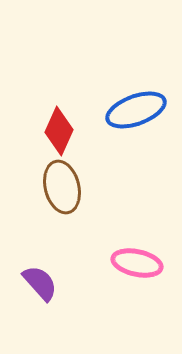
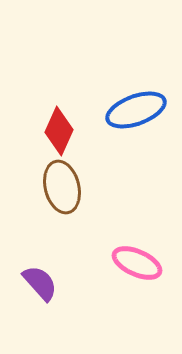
pink ellipse: rotated 12 degrees clockwise
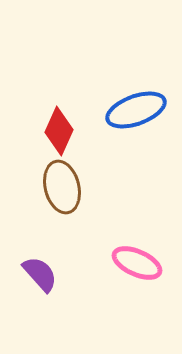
purple semicircle: moved 9 px up
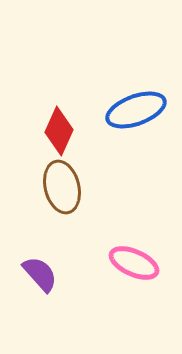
pink ellipse: moved 3 px left
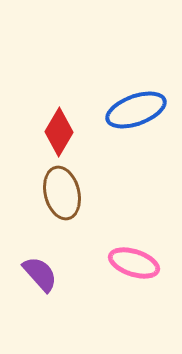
red diamond: moved 1 px down; rotated 6 degrees clockwise
brown ellipse: moved 6 px down
pink ellipse: rotated 6 degrees counterclockwise
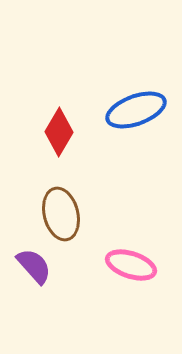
brown ellipse: moved 1 px left, 21 px down
pink ellipse: moved 3 px left, 2 px down
purple semicircle: moved 6 px left, 8 px up
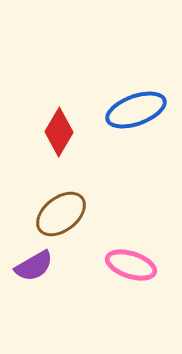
brown ellipse: rotated 66 degrees clockwise
purple semicircle: rotated 102 degrees clockwise
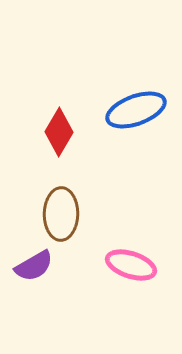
brown ellipse: rotated 51 degrees counterclockwise
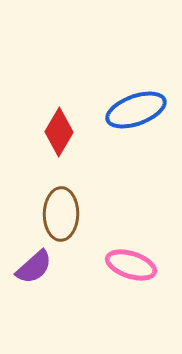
purple semicircle: moved 1 px down; rotated 12 degrees counterclockwise
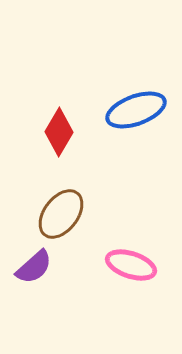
brown ellipse: rotated 36 degrees clockwise
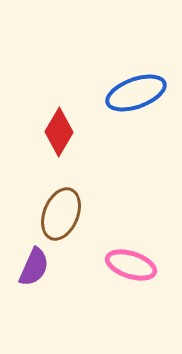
blue ellipse: moved 17 px up
brown ellipse: rotated 15 degrees counterclockwise
purple semicircle: rotated 24 degrees counterclockwise
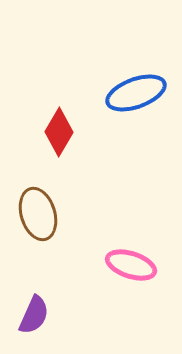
brown ellipse: moved 23 px left; rotated 39 degrees counterclockwise
purple semicircle: moved 48 px down
